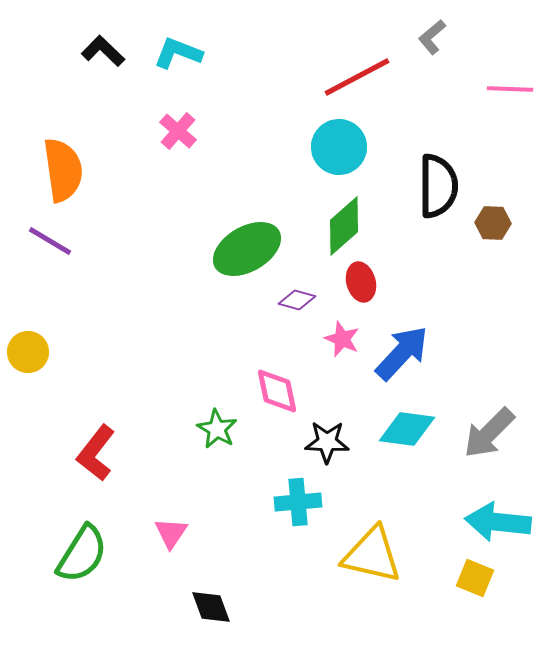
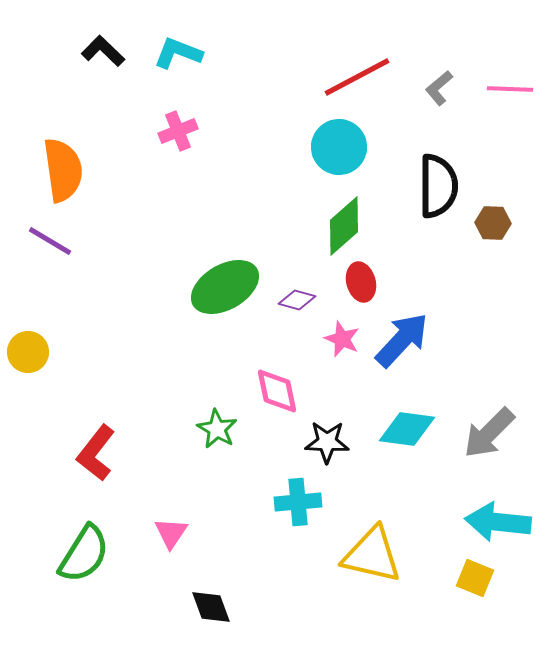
gray L-shape: moved 7 px right, 51 px down
pink cross: rotated 27 degrees clockwise
green ellipse: moved 22 px left, 38 px down
blue arrow: moved 13 px up
green semicircle: moved 2 px right
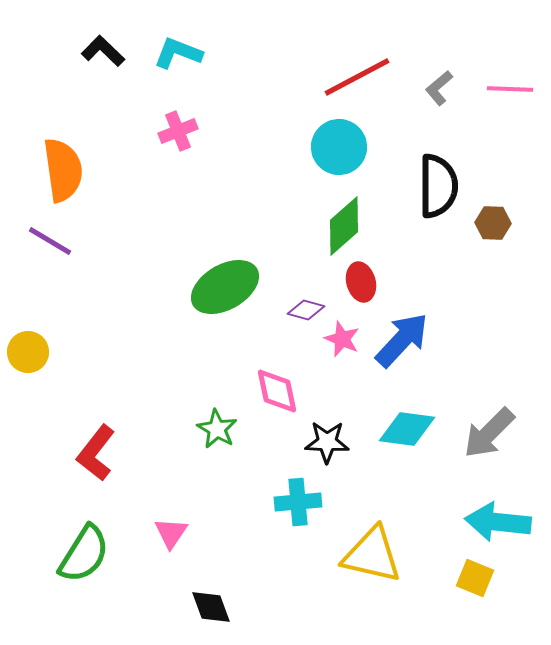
purple diamond: moved 9 px right, 10 px down
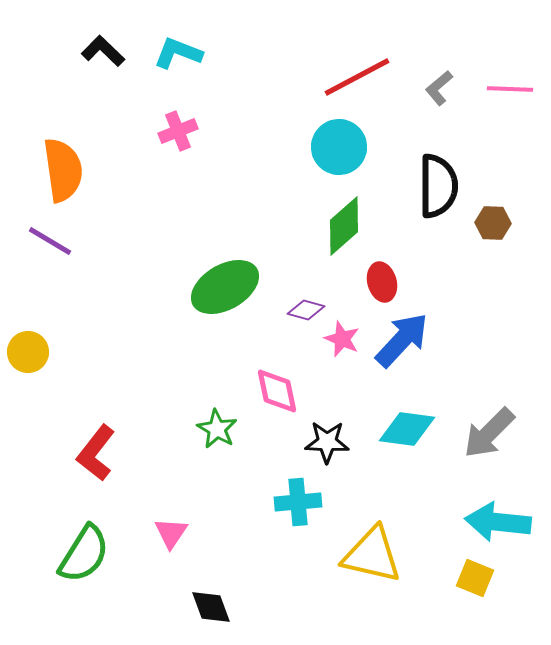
red ellipse: moved 21 px right
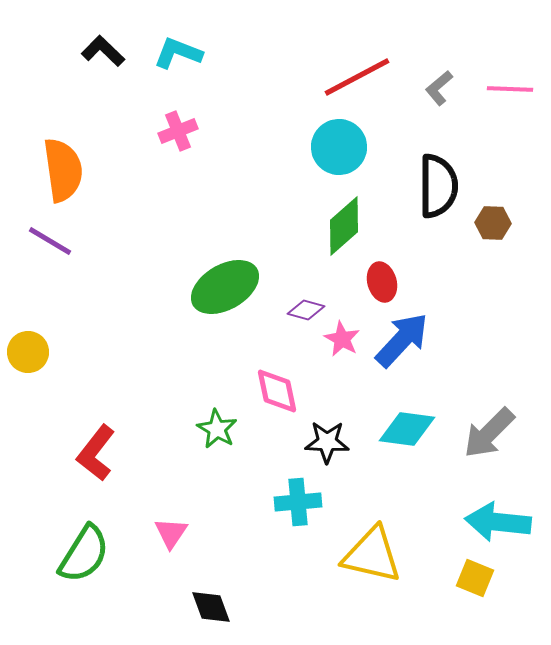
pink star: rotated 6 degrees clockwise
